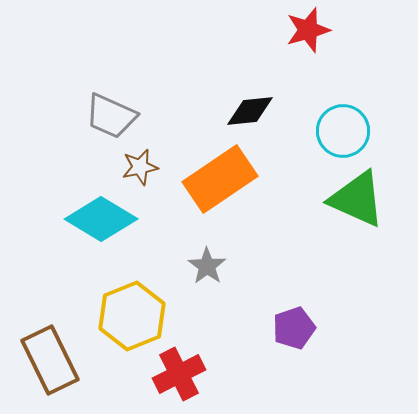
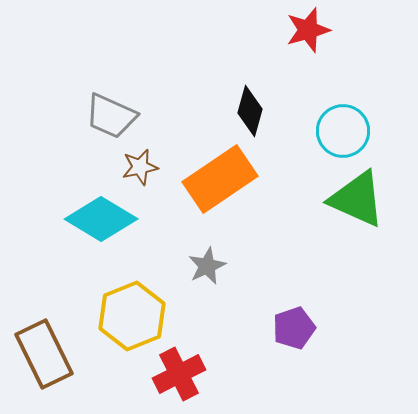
black diamond: rotated 69 degrees counterclockwise
gray star: rotated 12 degrees clockwise
brown rectangle: moved 6 px left, 6 px up
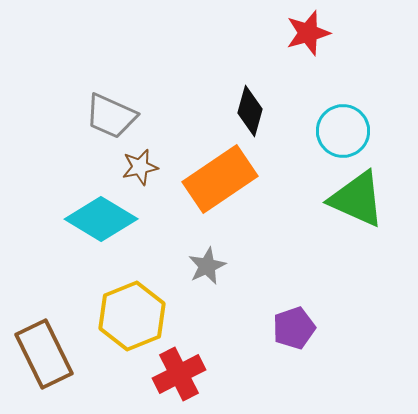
red star: moved 3 px down
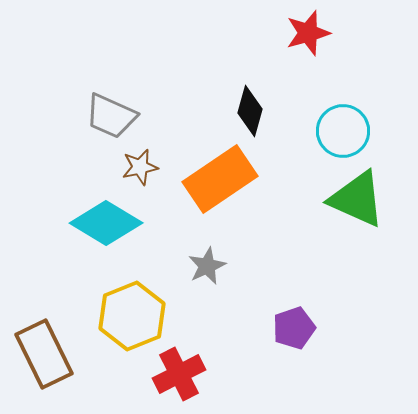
cyan diamond: moved 5 px right, 4 px down
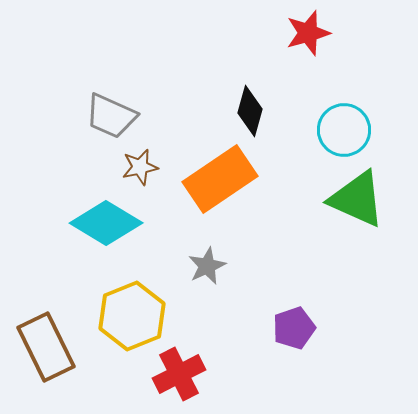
cyan circle: moved 1 px right, 1 px up
brown rectangle: moved 2 px right, 7 px up
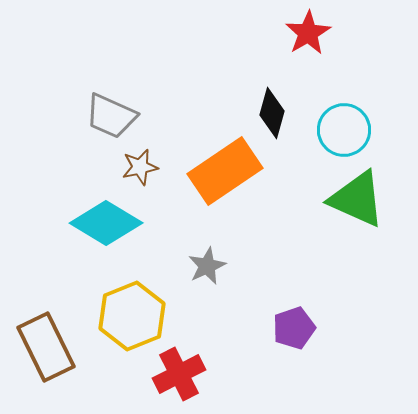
red star: rotated 15 degrees counterclockwise
black diamond: moved 22 px right, 2 px down
orange rectangle: moved 5 px right, 8 px up
